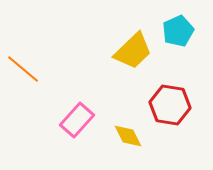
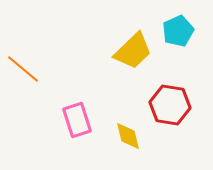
pink rectangle: rotated 60 degrees counterclockwise
yellow diamond: rotated 12 degrees clockwise
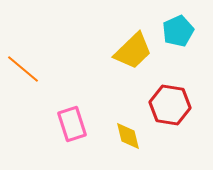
pink rectangle: moved 5 px left, 4 px down
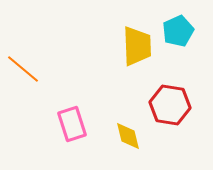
yellow trapezoid: moved 4 px right, 5 px up; rotated 48 degrees counterclockwise
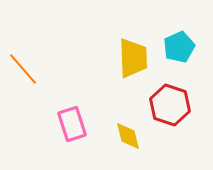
cyan pentagon: moved 1 px right, 16 px down
yellow trapezoid: moved 4 px left, 12 px down
orange line: rotated 9 degrees clockwise
red hexagon: rotated 9 degrees clockwise
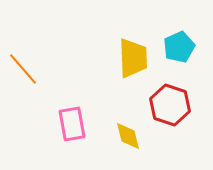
pink rectangle: rotated 8 degrees clockwise
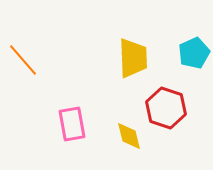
cyan pentagon: moved 15 px right, 6 px down
orange line: moved 9 px up
red hexagon: moved 4 px left, 3 px down
yellow diamond: moved 1 px right
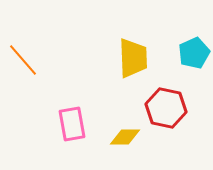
red hexagon: rotated 6 degrees counterclockwise
yellow diamond: moved 4 px left, 1 px down; rotated 76 degrees counterclockwise
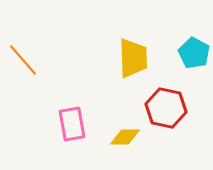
cyan pentagon: rotated 20 degrees counterclockwise
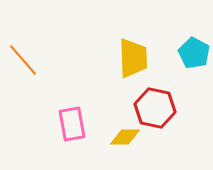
red hexagon: moved 11 px left
